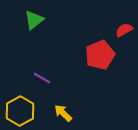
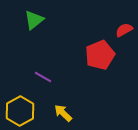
purple line: moved 1 px right, 1 px up
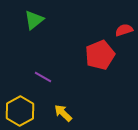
red semicircle: rotated 12 degrees clockwise
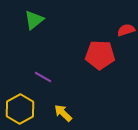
red semicircle: moved 2 px right
red pentagon: rotated 24 degrees clockwise
yellow hexagon: moved 2 px up
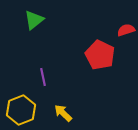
red pentagon: rotated 24 degrees clockwise
purple line: rotated 48 degrees clockwise
yellow hexagon: moved 1 px right, 1 px down; rotated 8 degrees clockwise
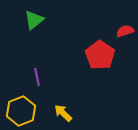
red semicircle: moved 1 px left, 1 px down
red pentagon: rotated 8 degrees clockwise
purple line: moved 6 px left
yellow hexagon: moved 1 px down
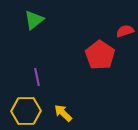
yellow hexagon: moved 5 px right; rotated 20 degrees clockwise
